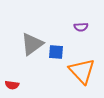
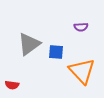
gray triangle: moved 3 px left
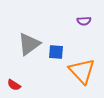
purple semicircle: moved 3 px right, 6 px up
red semicircle: moved 2 px right; rotated 24 degrees clockwise
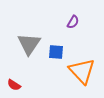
purple semicircle: moved 11 px left, 1 px down; rotated 56 degrees counterclockwise
gray triangle: rotated 20 degrees counterclockwise
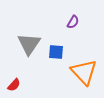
orange triangle: moved 2 px right, 1 px down
red semicircle: rotated 80 degrees counterclockwise
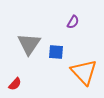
red semicircle: moved 1 px right, 1 px up
